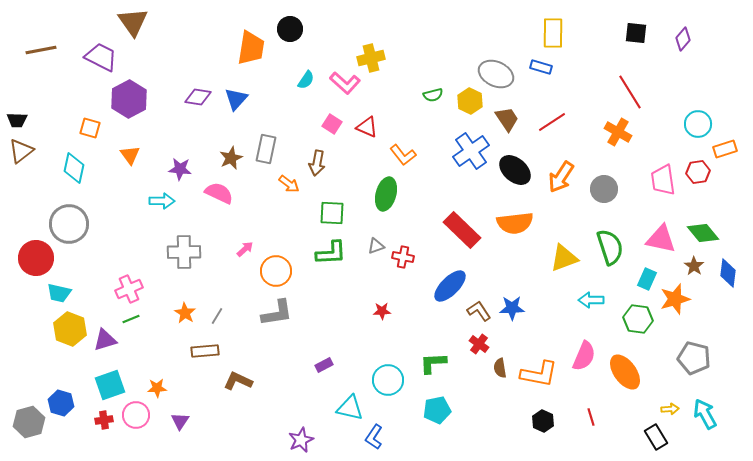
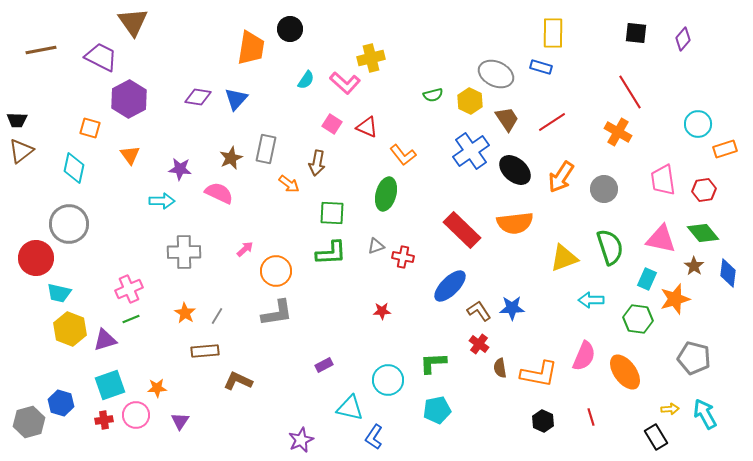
red hexagon at (698, 172): moved 6 px right, 18 px down
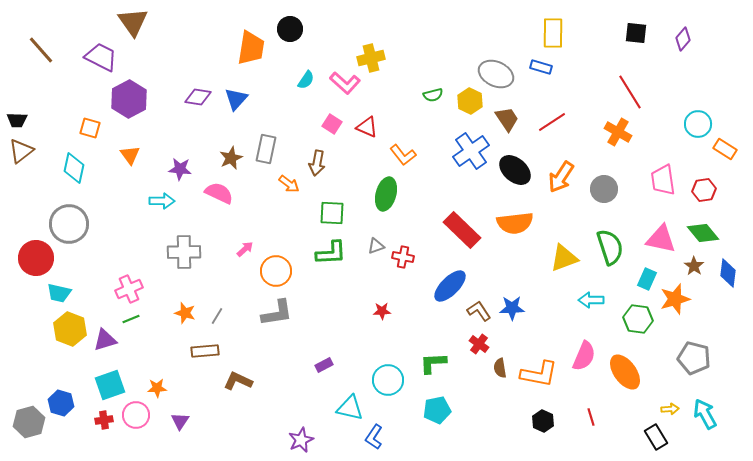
brown line at (41, 50): rotated 60 degrees clockwise
orange rectangle at (725, 149): rotated 50 degrees clockwise
orange star at (185, 313): rotated 15 degrees counterclockwise
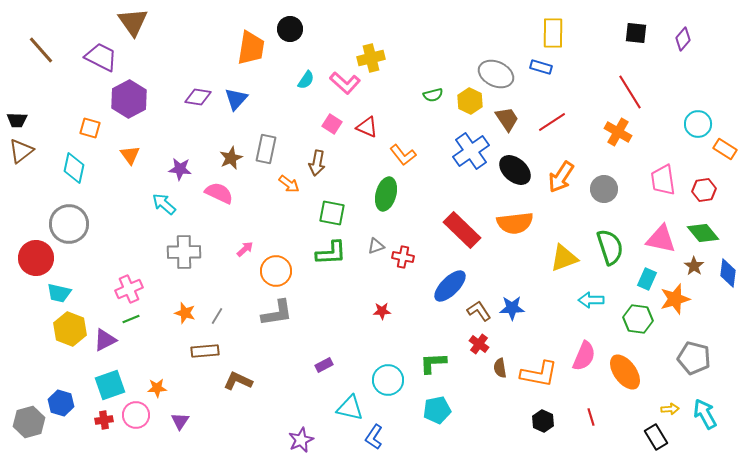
cyan arrow at (162, 201): moved 2 px right, 3 px down; rotated 140 degrees counterclockwise
green square at (332, 213): rotated 8 degrees clockwise
purple triangle at (105, 340): rotated 10 degrees counterclockwise
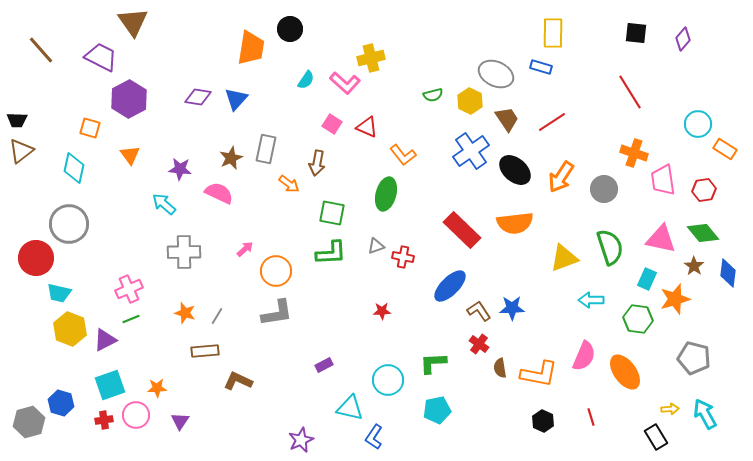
orange cross at (618, 132): moved 16 px right, 21 px down; rotated 12 degrees counterclockwise
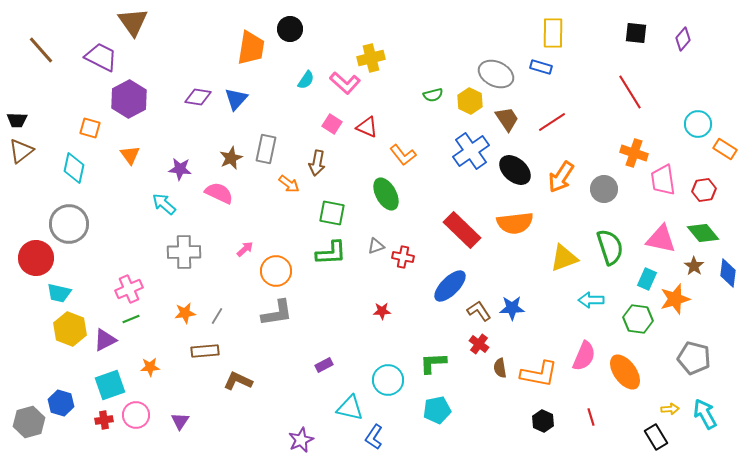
green ellipse at (386, 194): rotated 44 degrees counterclockwise
orange star at (185, 313): rotated 25 degrees counterclockwise
orange star at (157, 388): moved 7 px left, 21 px up
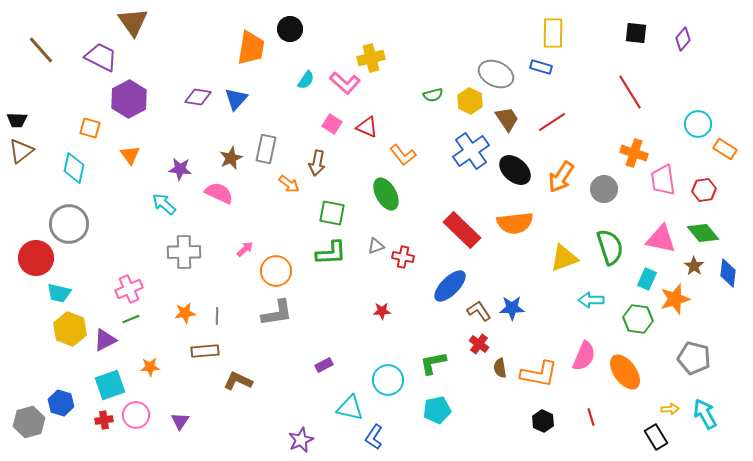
gray line at (217, 316): rotated 30 degrees counterclockwise
green L-shape at (433, 363): rotated 8 degrees counterclockwise
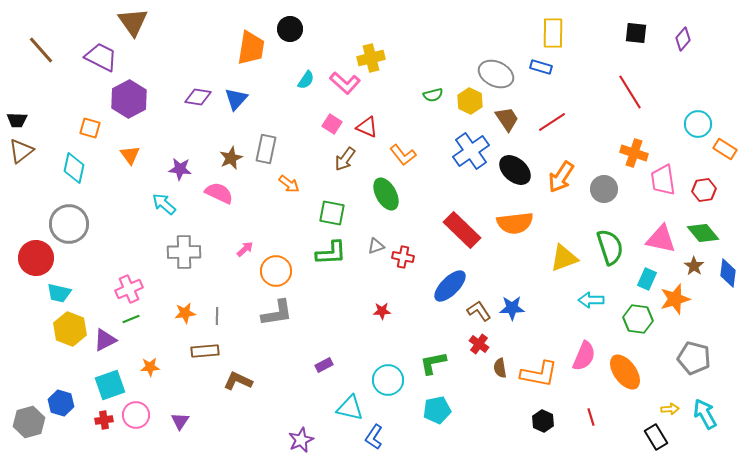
brown arrow at (317, 163): moved 28 px right, 4 px up; rotated 25 degrees clockwise
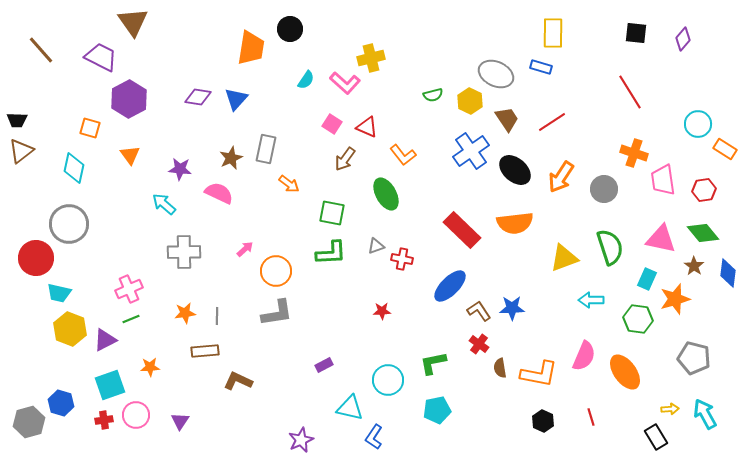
red cross at (403, 257): moved 1 px left, 2 px down
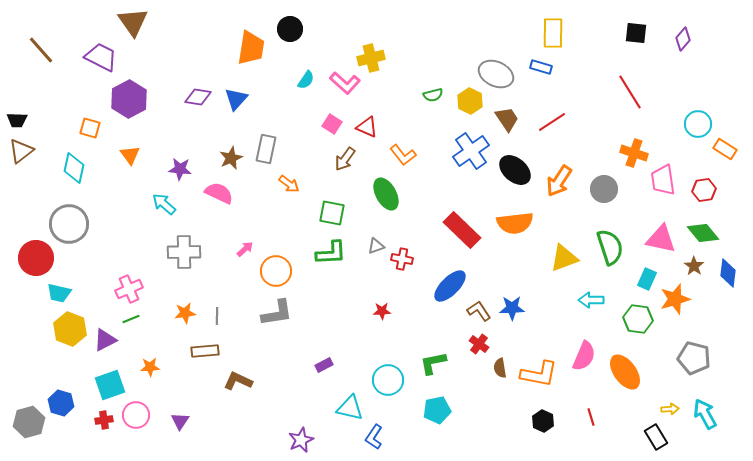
orange arrow at (561, 177): moved 2 px left, 4 px down
